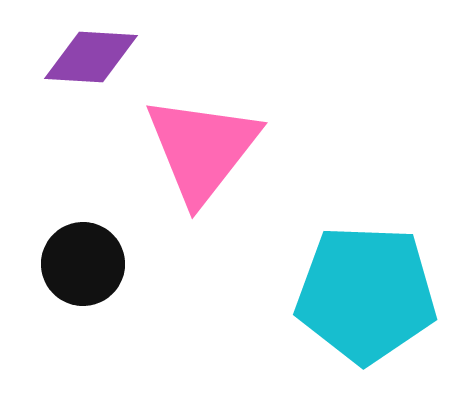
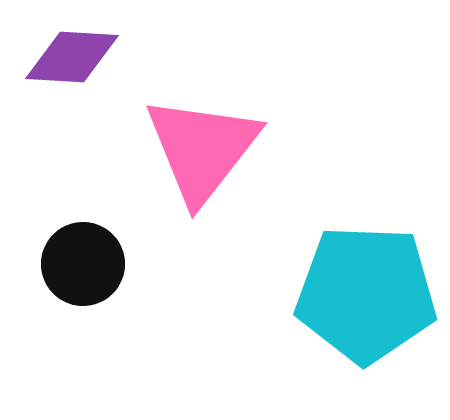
purple diamond: moved 19 px left
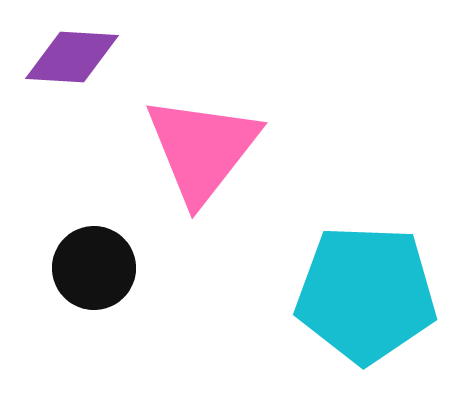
black circle: moved 11 px right, 4 px down
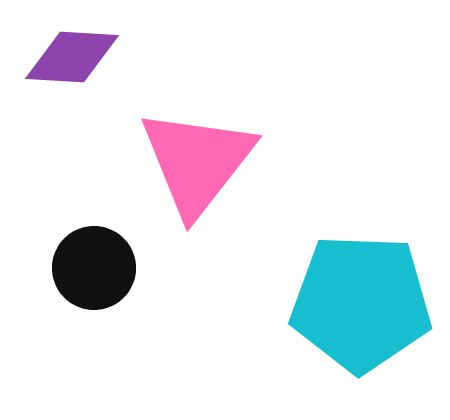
pink triangle: moved 5 px left, 13 px down
cyan pentagon: moved 5 px left, 9 px down
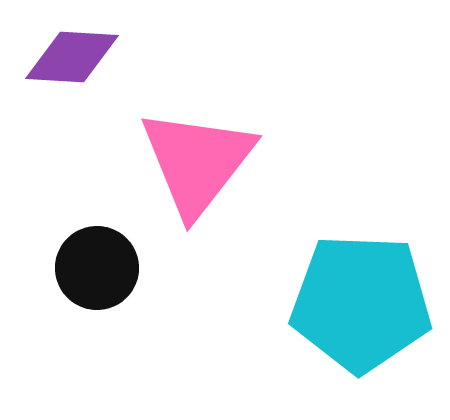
black circle: moved 3 px right
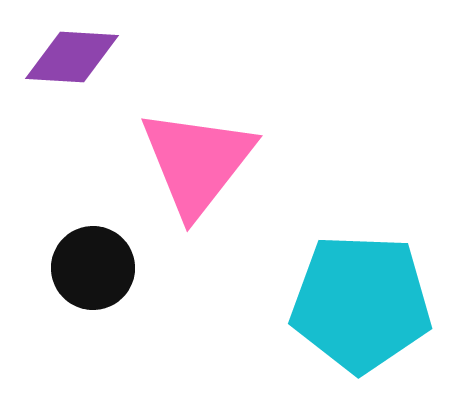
black circle: moved 4 px left
